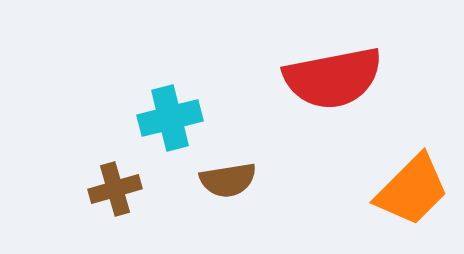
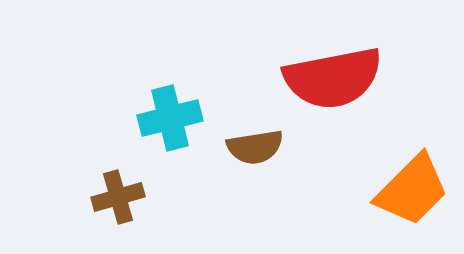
brown semicircle: moved 27 px right, 33 px up
brown cross: moved 3 px right, 8 px down
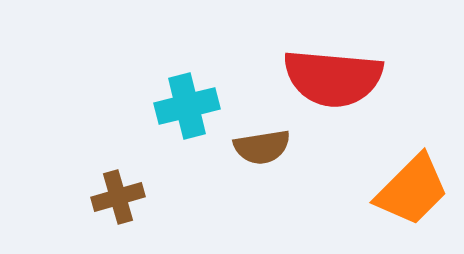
red semicircle: rotated 16 degrees clockwise
cyan cross: moved 17 px right, 12 px up
brown semicircle: moved 7 px right
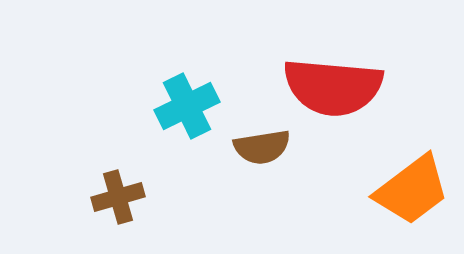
red semicircle: moved 9 px down
cyan cross: rotated 12 degrees counterclockwise
orange trapezoid: rotated 8 degrees clockwise
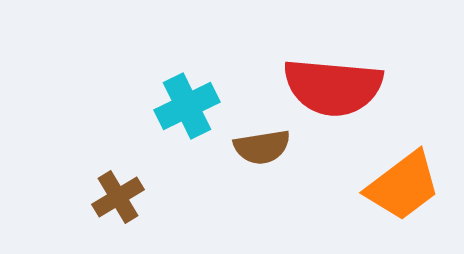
orange trapezoid: moved 9 px left, 4 px up
brown cross: rotated 15 degrees counterclockwise
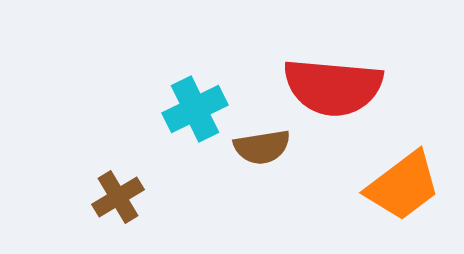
cyan cross: moved 8 px right, 3 px down
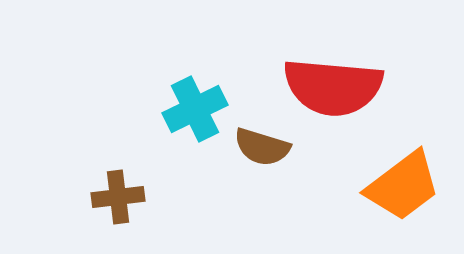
brown semicircle: rotated 26 degrees clockwise
brown cross: rotated 24 degrees clockwise
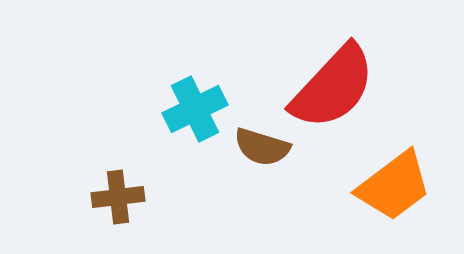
red semicircle: rotated 52 degrees counterclockwise
orange trapezoid: moved 9 px left
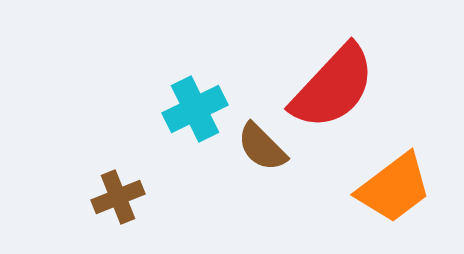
brown semicircle: rotated 28 degrees clockwise
orange trapezoid: moved 2 px down
brown cross: rotated 15 degrees counterclockwise
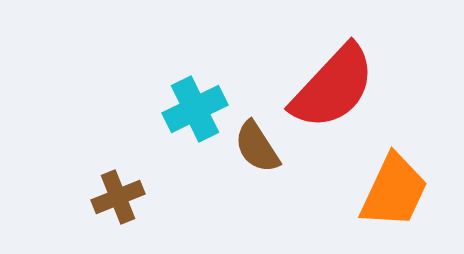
brown semicircle: moved 5 px left; rotated 12 degrees clockwise
orange trapezoid: moved 3 px down; rotated 28 degrees counterclockwise
